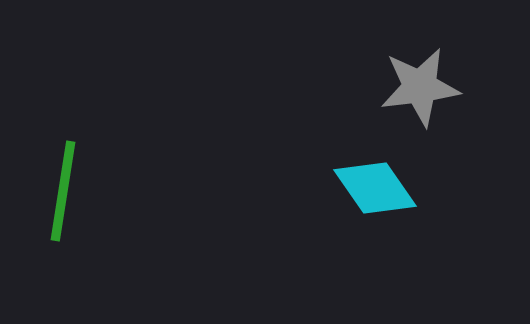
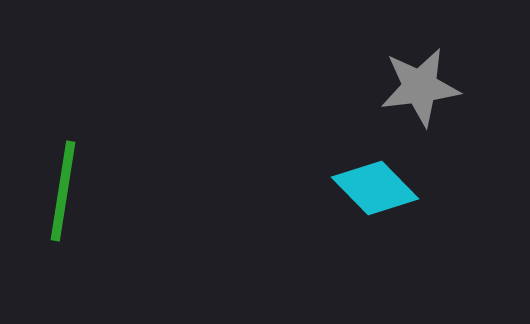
cyan diamond: rotated 10 degrees counterclockwise
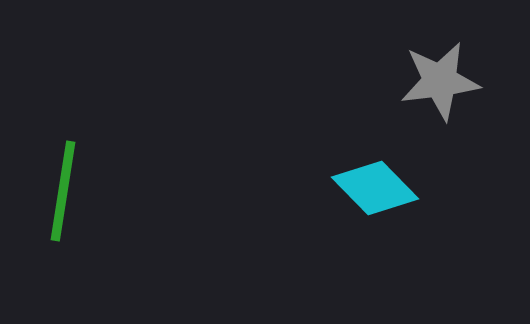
gray star: moved 20 px right, 6 px up
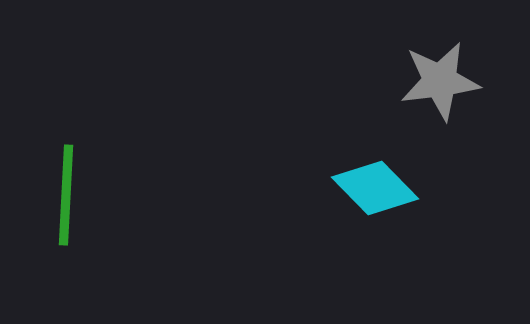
green line: moved 3 px right, 4 px down; rotated 6 degrees counterclockwise
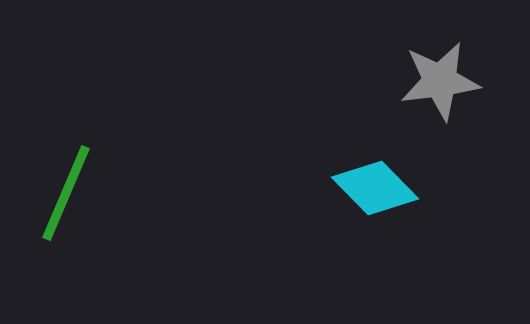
green line: moved 2 px up; rotated 20 degrees clockwise
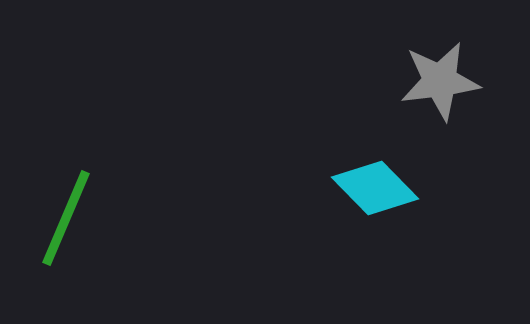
green line: moved 25 px down
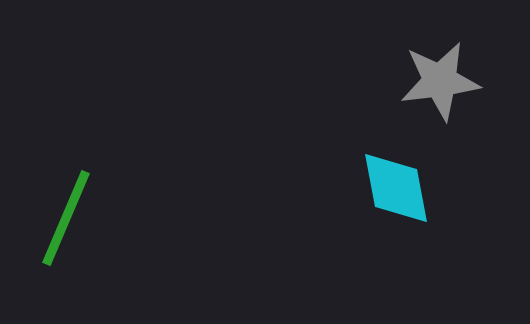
cyan diamond: moved 21 px right; rotated 34 degrees clockwise
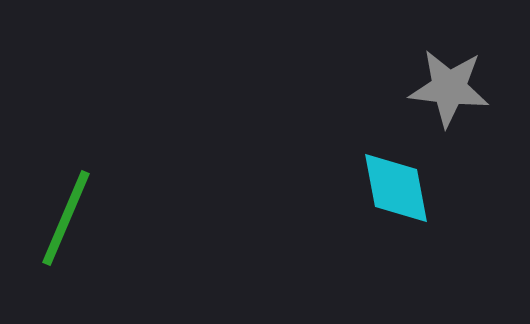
gray star: moved 9 px right, 7 px down; rotated 14 degrees clockwise
